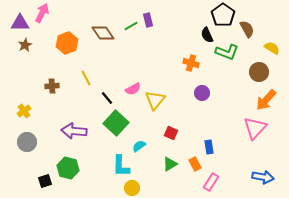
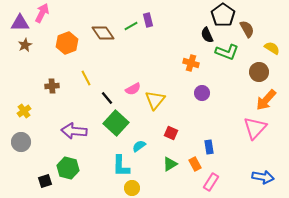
gray circle: moved 6 px left
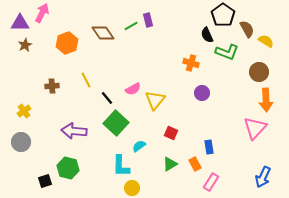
yellow semicircle: moved 6 px left, 7 px up
yellow line: moved 2 px down
orange arrow: rotated 45 degrees counterclockwise
blue arrow: rotated 105 degrees clockwise
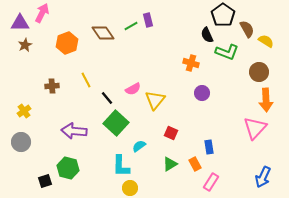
yellow circle: moved 2 px left
